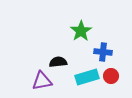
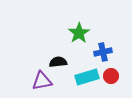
green star: moved 2 px left, 2 px down
blue cross: rotated 18 degrees counterclockwise
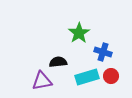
blue cross: rotated 30 degrees clockwise
